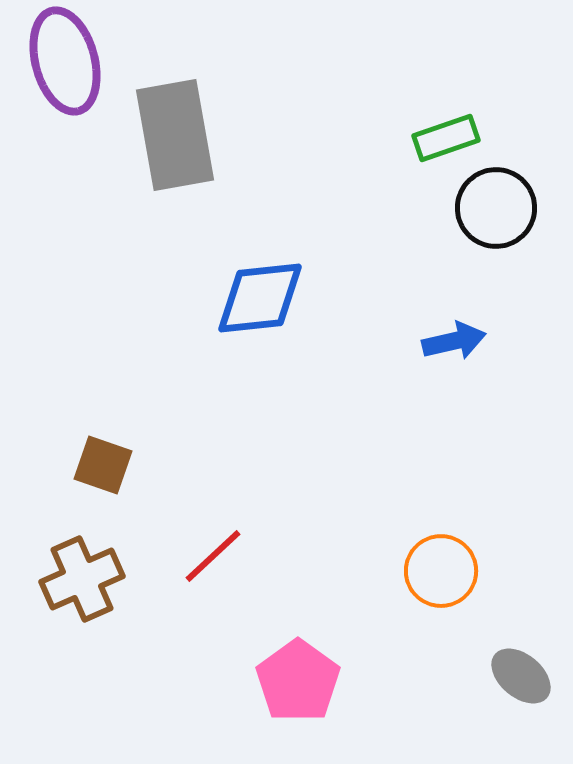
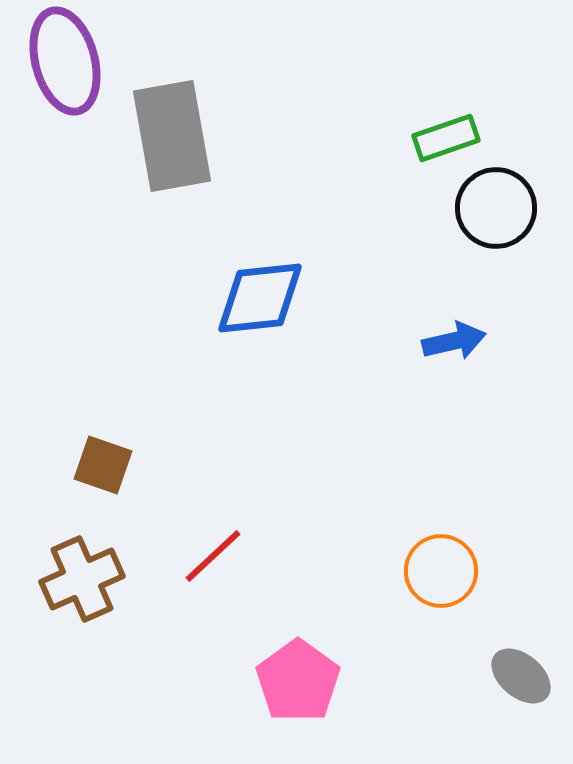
gray rectangle: moved 3 px left, 1 px down
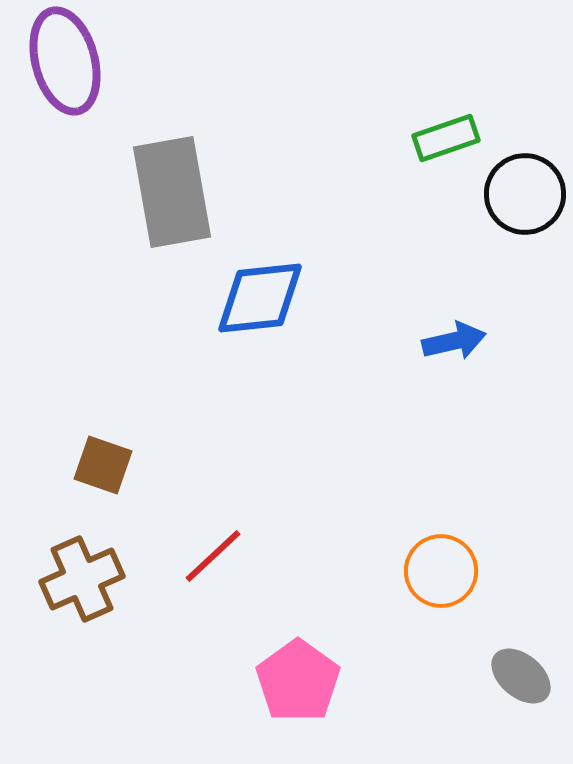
gray rectangle: moved 56 px down
black circle: moved 29 px right, 14 px up
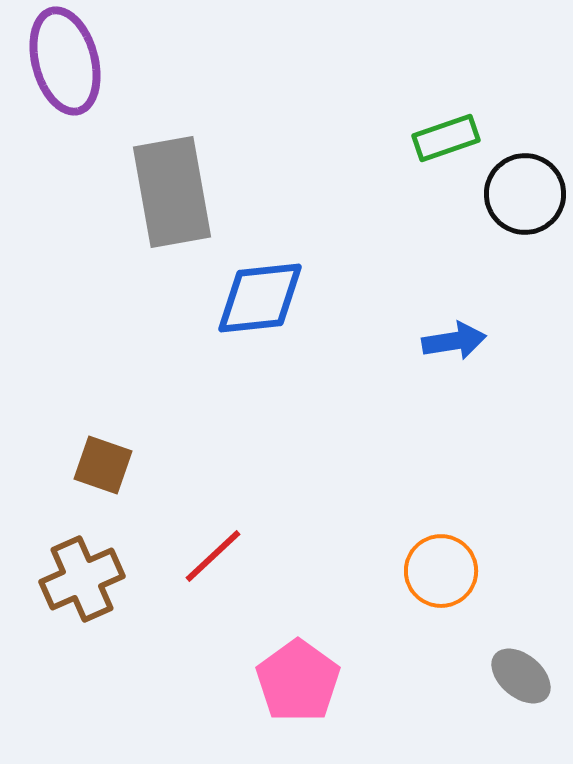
blue arrow: rotated 4 degrees clockwise
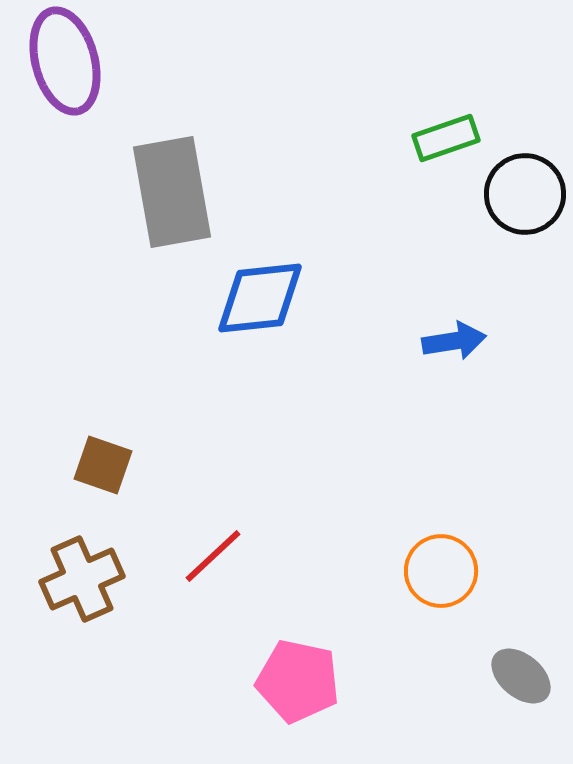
pink pentagon: rotated 24 degrees counterclockwise
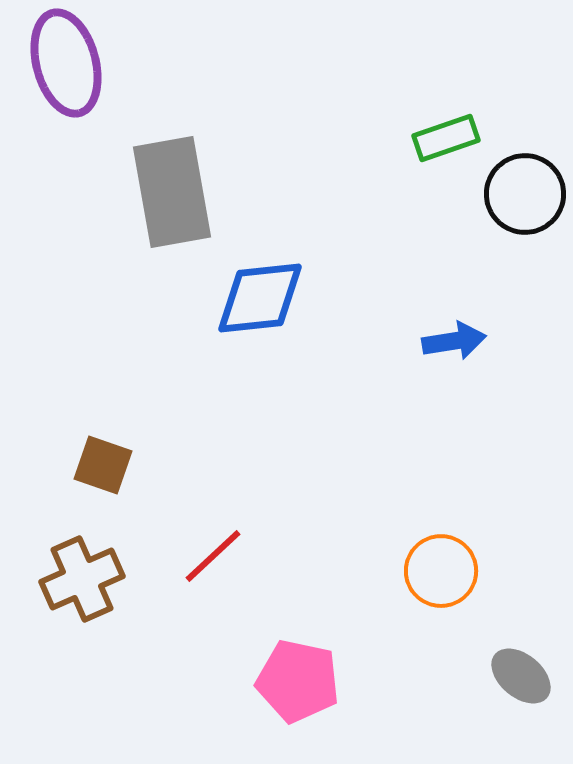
purple ellipse: moved 1 px right, 2 px down
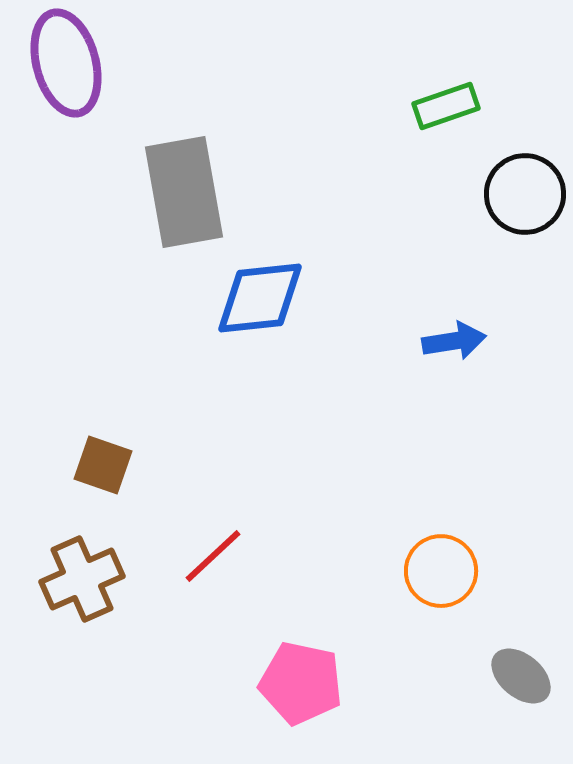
green rectangle: moved 32 px up
gray rectangle: moved 12 px right
pink pentagon: moved 3 px right, 2 px down
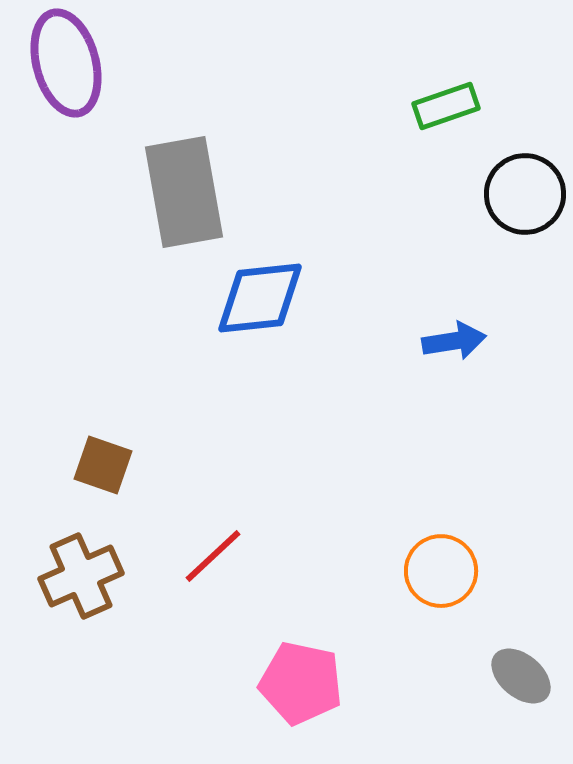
brown cross: moved 1 px left, 3 px up
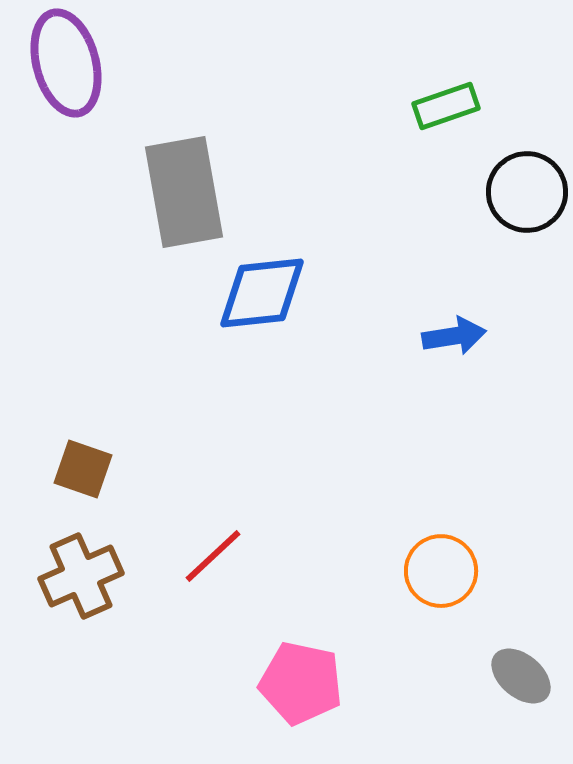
black circle: moved 2 px right, 2 px up
blue diamond: moved 2 px right, 5 px up
blue arrow: moved 5 px up
brown square: moved 20 px left, 4 px down
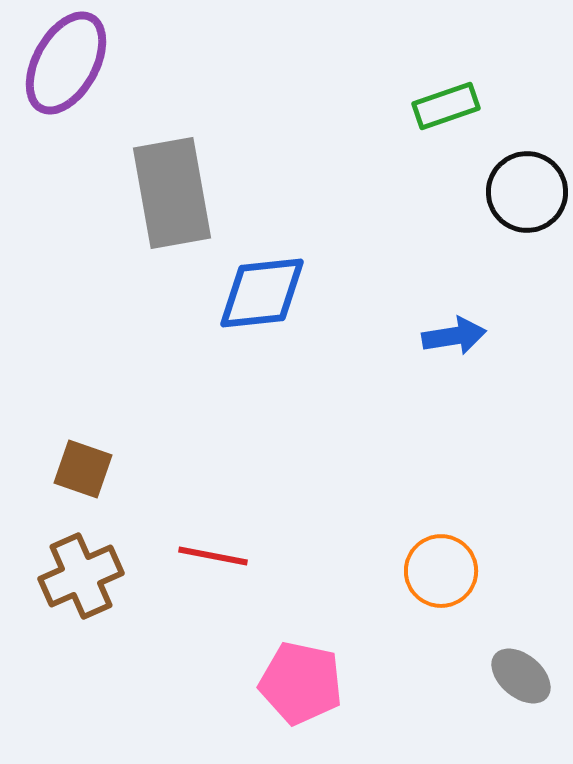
purple ellipse: rotated 44 degrees clockwise
gray rectangle: moved 12 px left, 1 px down
red line: rotated 54 degrees clockwise
